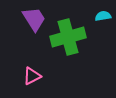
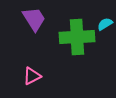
cyan semicircle: moved 2 px right, 8 px down; rotated 21 degrees counterclockwise
green cross: moved 9 px right; rotated 12 degrees clockwise
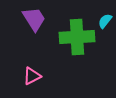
cyan semicircle: moved 3 px up; rotated 21 degrees counterclockwise
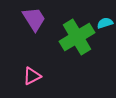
cyan semicircle: moved 2 px down; rotated 35 degrees clockwise
green cross: rotated 28 degrees counterclockwise
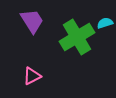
purple trapezoid: moved 2 px left, 2 px down
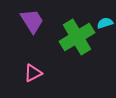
pink triangle: moved 1 px right, 3 px up
